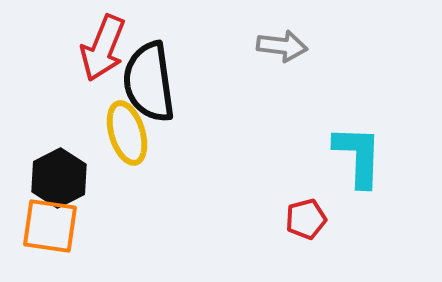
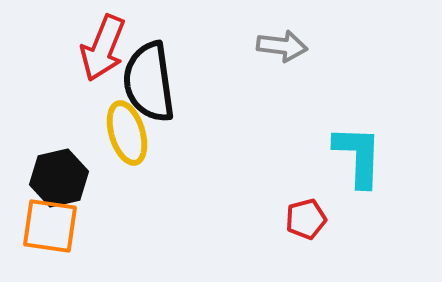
black hexagon: rotated 14 degrees clockwise
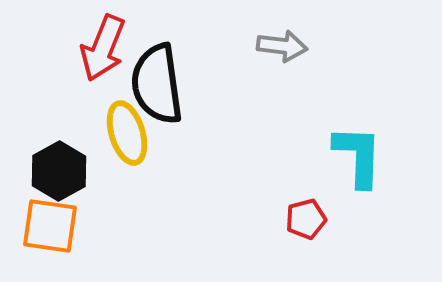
black semicircle: moved 8 px right, 2 px down
black hexagon: moved 7 px up; rotated 16 degrees counterclockwise
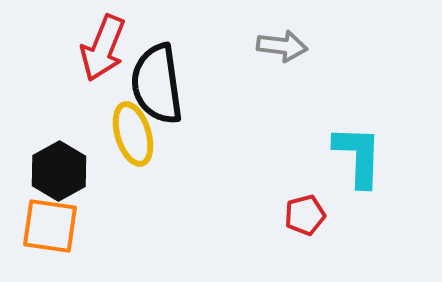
yellow ellipse: moved 6 px right, 1 px down
red pentagon: moved 1 px left, 4 px up
